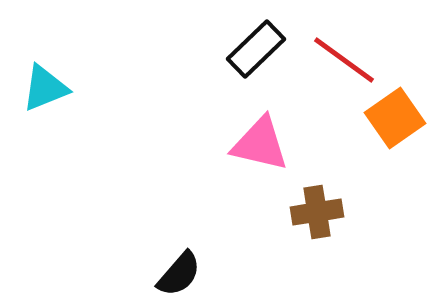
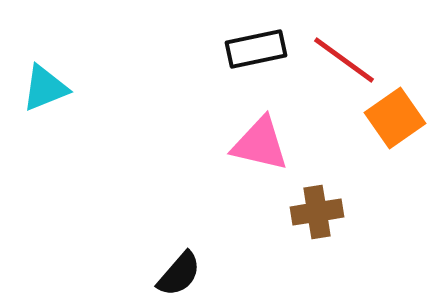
black rectangle: rotated 32 degrees clockwise
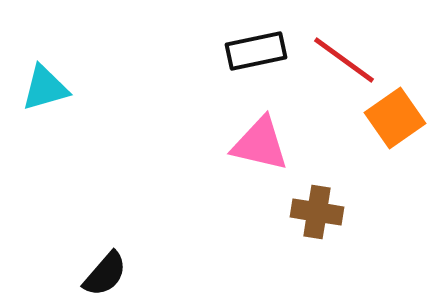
black rectangle: moved 2 px down
cyan triangle: rotated 6 degrees clockwise
brown cross: rotated 18 degrees clockwise
black semicircle: moved 74 px left
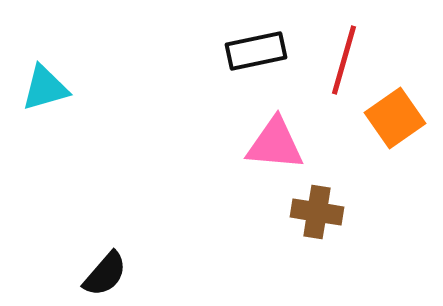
red line: rotated 70 degrees clockwise
pink triangle: moved 15 px right; rotated 8 degrees counterclockwise
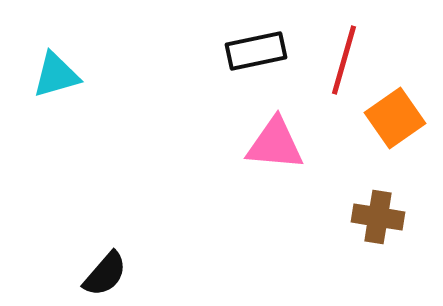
cyan triangle: moved 11 px right, 13 px up
brown cross: moved 61 px right, 5 px down
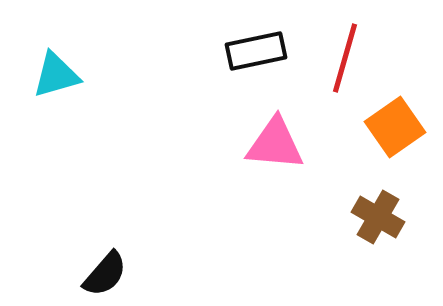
red line: moved 1 px right, 2 px up
orange square: moved 9 px down
brown cross: rotated 21 degrees clockwise
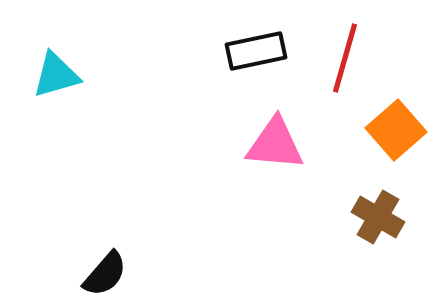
orange square: moved 1 px right, 3 px down; rotated 6 degrees counterclockwise
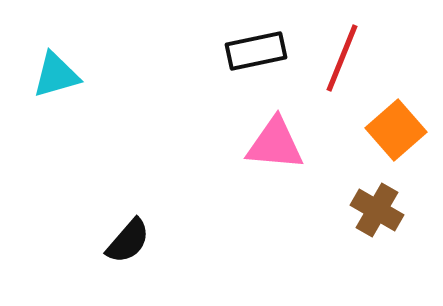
red line: moved 3 px left; rotated 6 degrees clockwise
brown cross: moved 1 px left, 7 px up
black semicircle: moved 23 px right, 33 px up
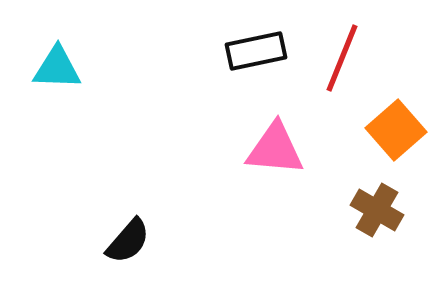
cyan triangle: moved 1 px right, 7 px up; rotated 18 degrees clockwise
pink triangle: moved 5 px down
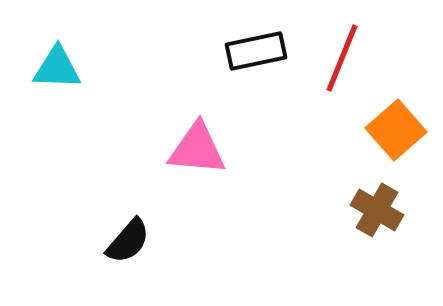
pink triangle: moved 78 px left
